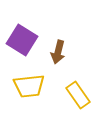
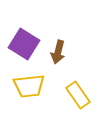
purple square: moved 2 px right, 4 px down
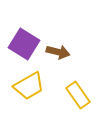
brown arrow: rotated 90 degrees counterclockwise
yellow trapezoid: rotated 24 degrees counterclockwise
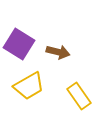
purple square: moved 5 px left
yellow rectangle: moved 1 px right, 1 px down
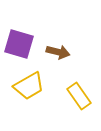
purple square: rotated 16 degrees counterclockwise
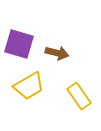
brown arrow: moved 1 px left, 1 px down
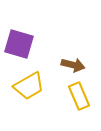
brown arrow: moved 16 px right, 12 px down
yellow rectangle: rotated 12 degrees clockwise
